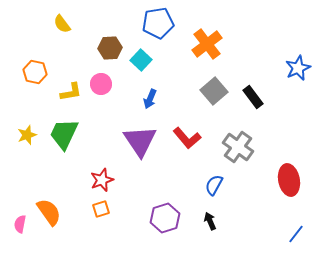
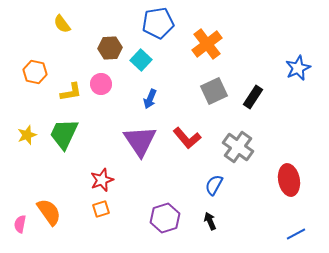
gray square: rotated 16 degrees clockwise
black rectangle: rotated 70 degrees clockwise
blue line: rotated 24 degrees clockwise
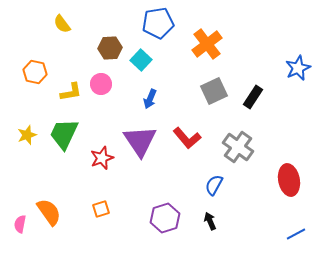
red star: moved 22 px up
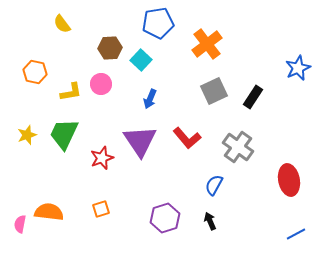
orange semicircle: rotated 48 degrees counterclockwise
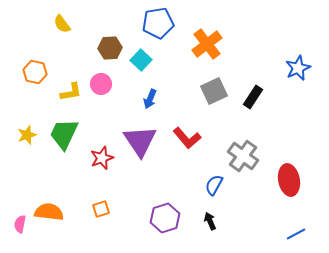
gray cross: moved 5 px right, 9 px down
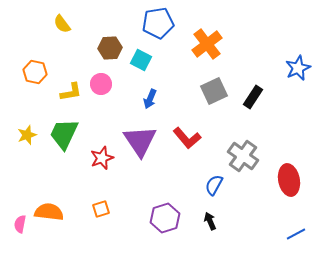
cyan square: rotated 15 degrees counterclockwise
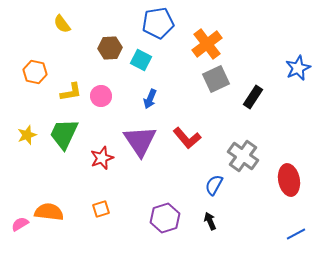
pink circle: moved 12 px down
gray square: moved 2 px right, 12 px up
pink semicircle: rotated 48 degrees clockwise
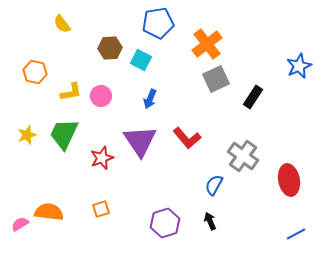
blue star: moved 1 px right, 2 px up
purple hexagon: moved 5 px down
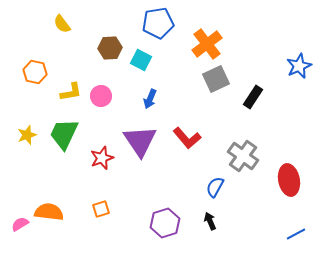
blue semicircle: moved 1 px right, 2 px down
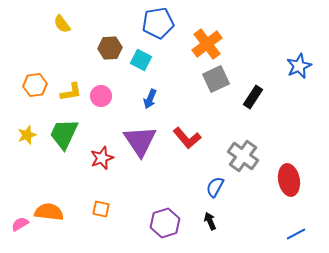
orange hexagon: moved 13 px down; rotated 20 degrees counterclockwise
orange square: rotated 30 degrees clockwise
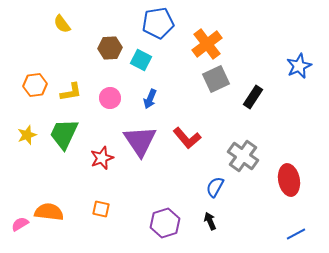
pink circle: moved 9 px right, 2 px down
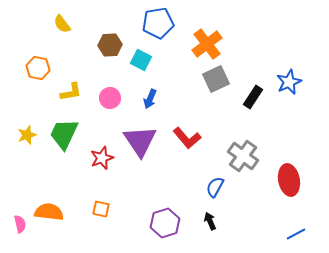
brown hexagon: moved 3 px up
blue star: moved 10 px left, 16 px down
orange hexagon: moved 3 px right, 17 px up; rotated 20 degrees clockwise
pink semicircle: rotated 108 degrees clockwise
